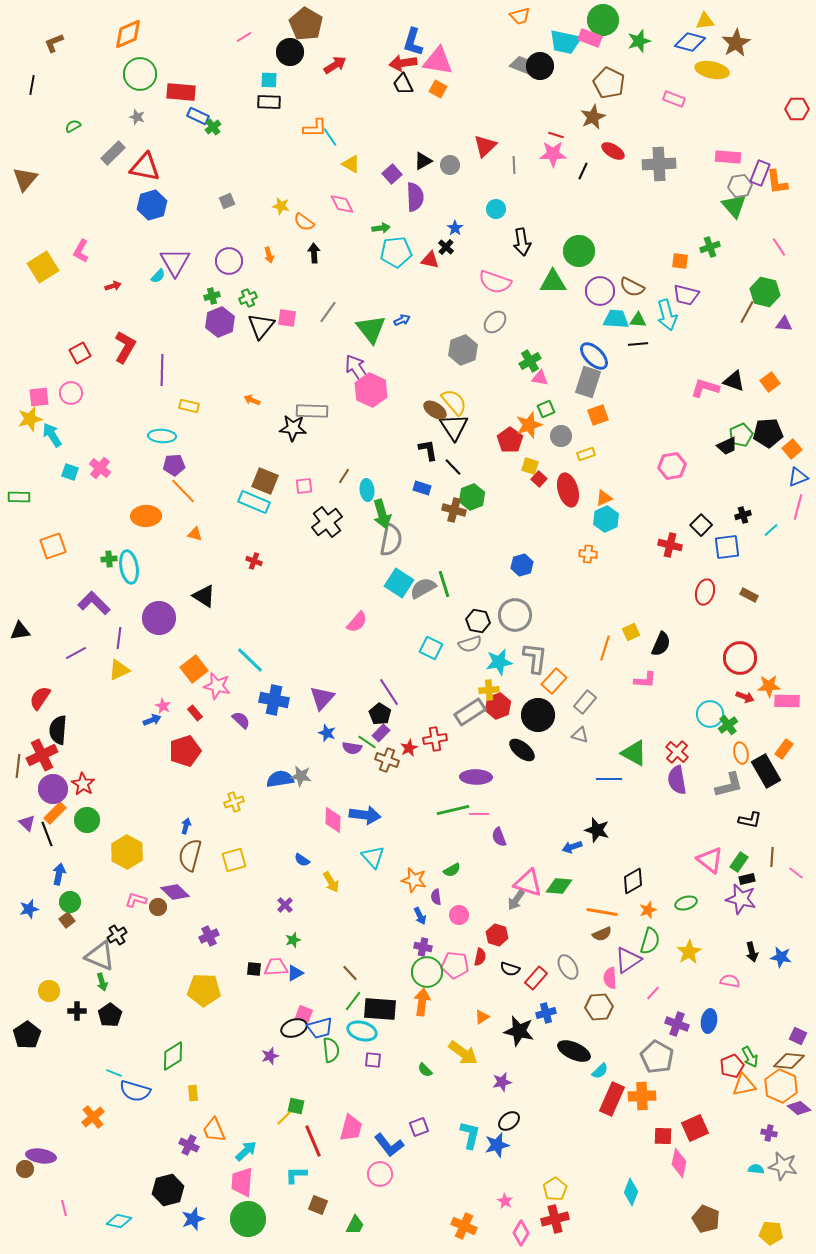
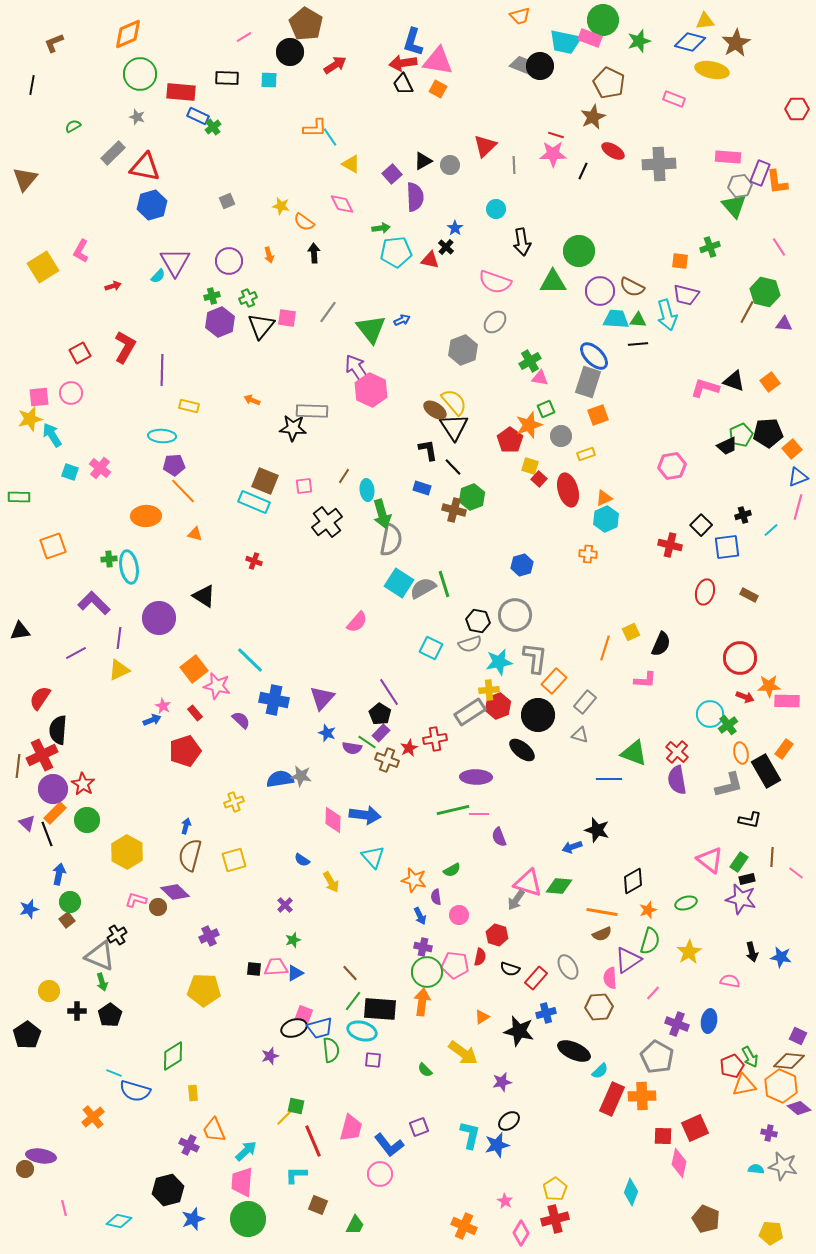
black rectangle at (269, 102): moved 42 px left, 24 px up
green triangle at (634, 753): rotated 8 degrees counterclockwise
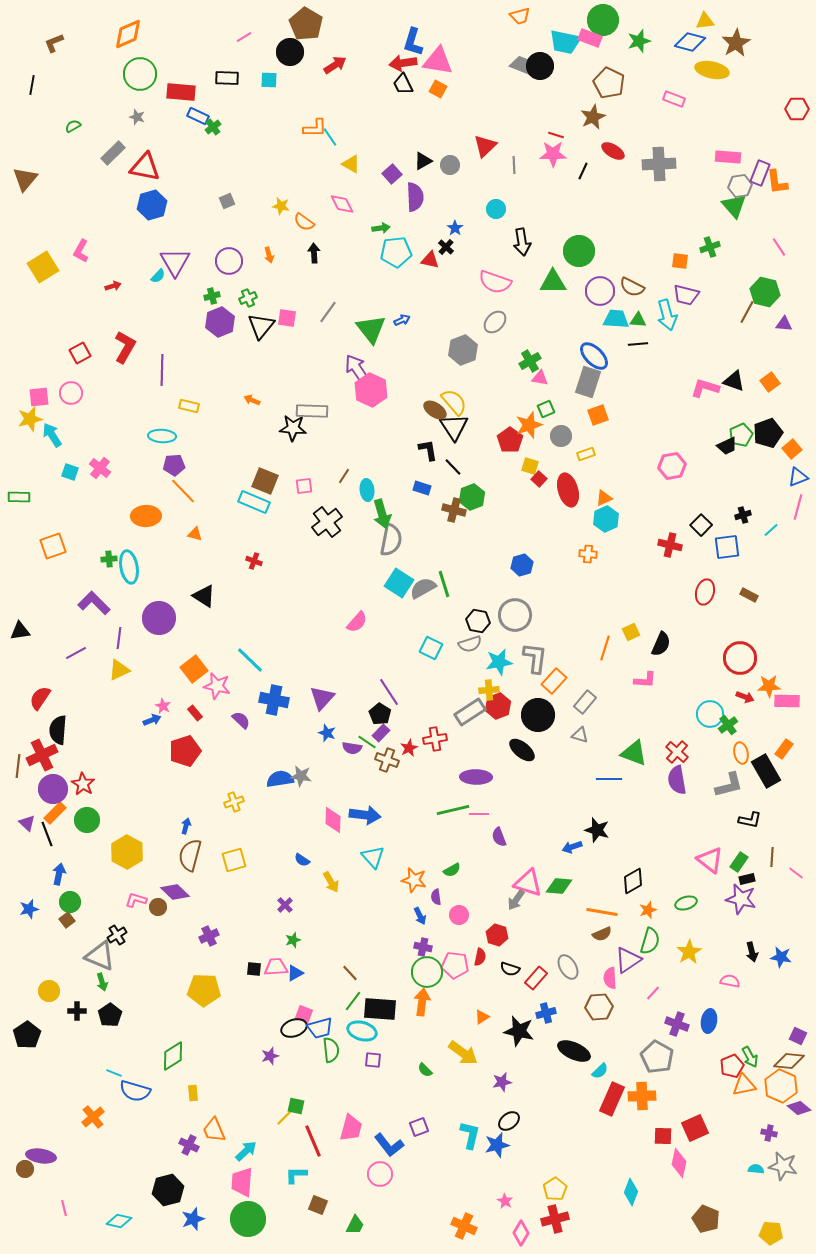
black pentagon at (768, 433): rotated 16 degrees counterclockwise
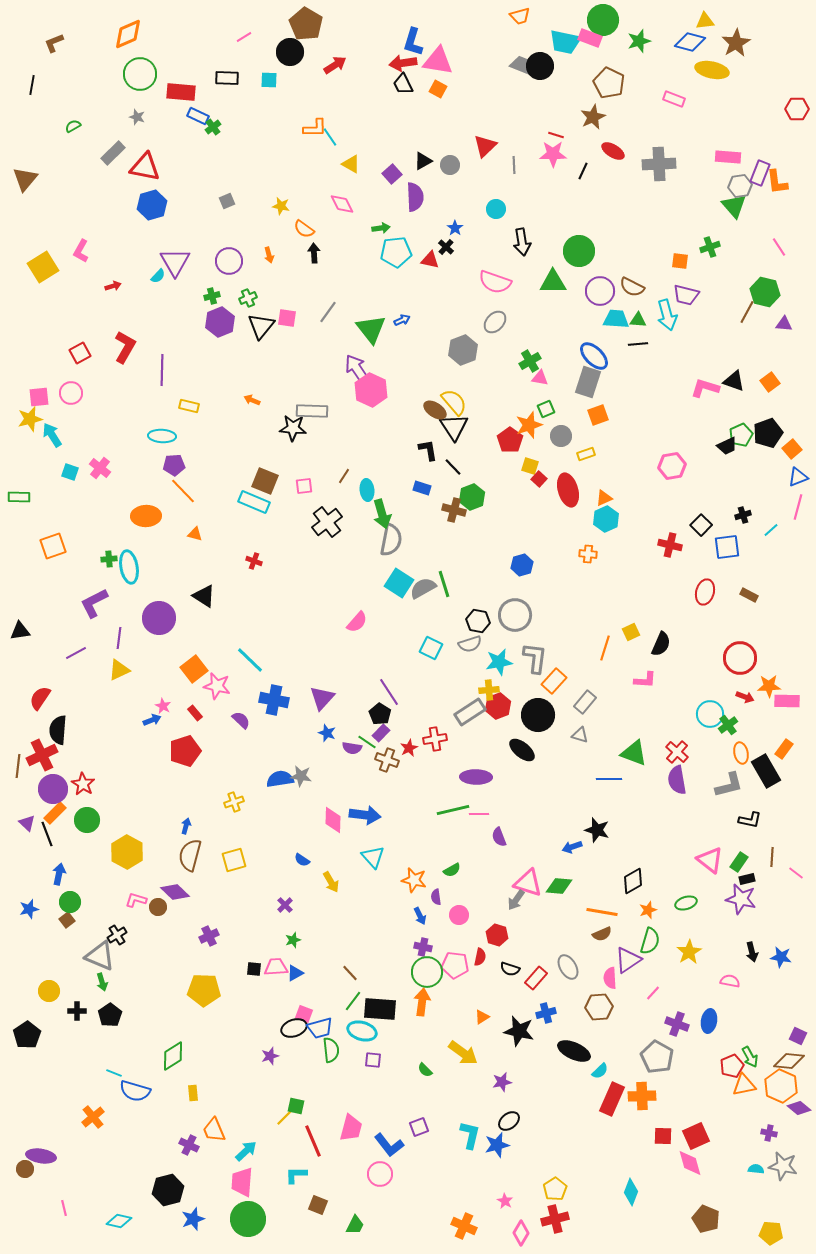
orange semicircle at (304, 222): moved 7 px down
purple L-shape at (94, 603): rotated 72 degrees counterclockwise
red square at (695, 1128): moved 1 px right, 8 px down
pink diamond at (679, 1163): moved 11 px right; rotated 28 degrees counterclockwise
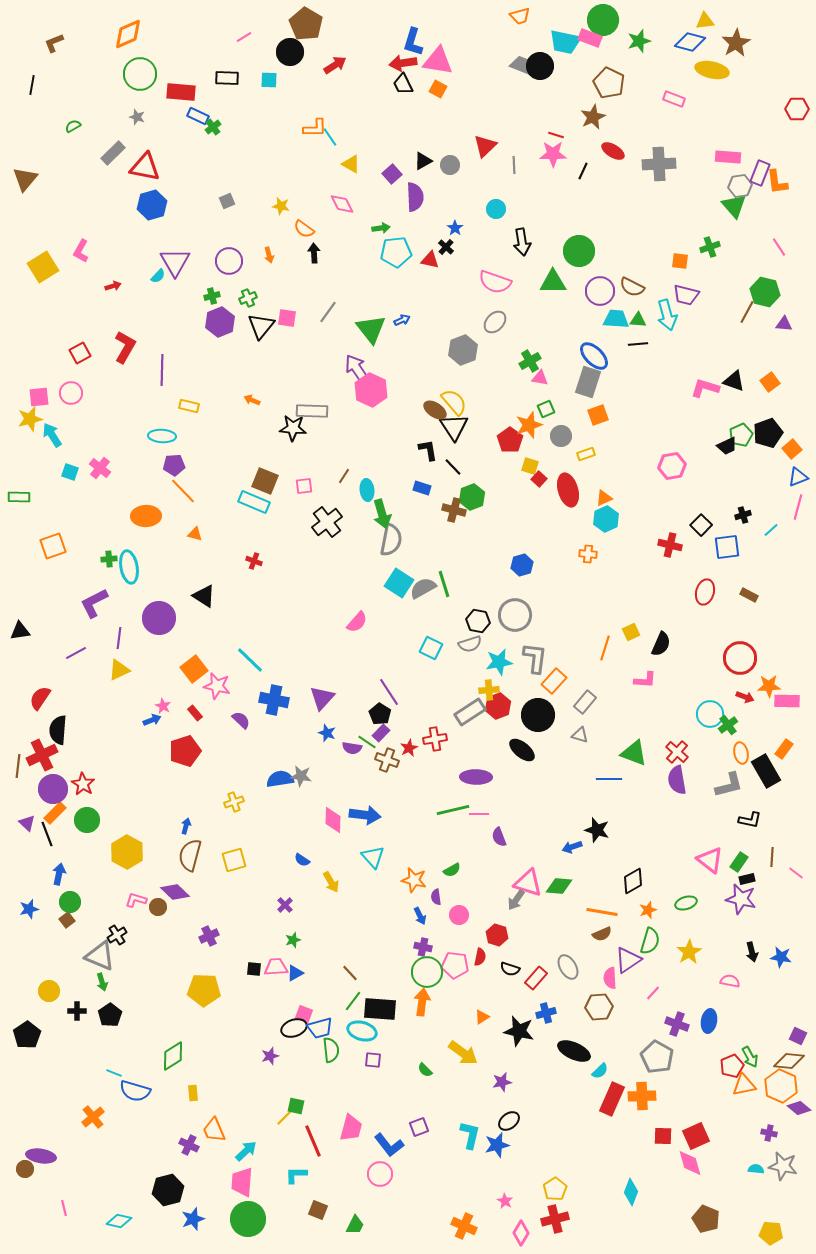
brown square at (318, 1205): moved 5 px down
